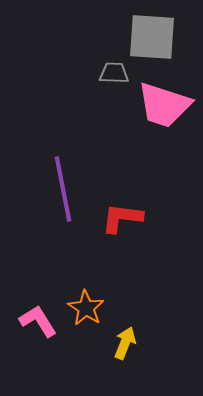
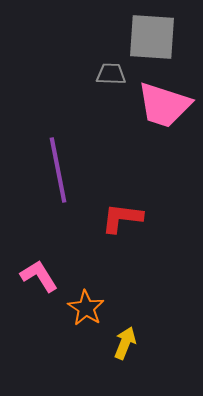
gray trapezoid: moved 3 px left, 1 px down
purple line: moved 5 px left, 19 px up
pink L-shape: moved 1 px right, 45 px up
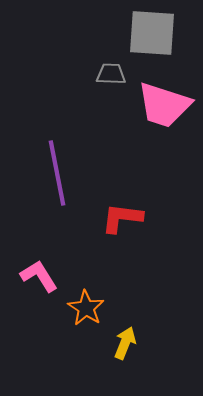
gray square: moved 4 px up
purple line: moved 1 px left, 3 px down
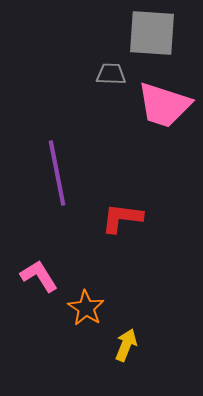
yellow arrow: moved 1 px right, 2 px down
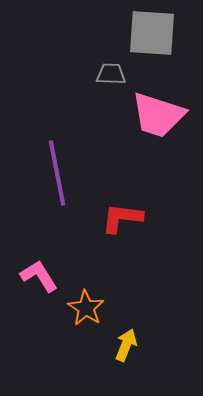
pink trapezoid: moved 6 px left, 10 px down
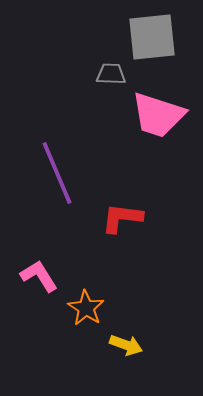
gray square: moved 4 px down; rotated 10 degrees counterclockwise
purple line: rotated 12 degrees counterclockwise
yellow arrow: rotated 88 degrees clockwise
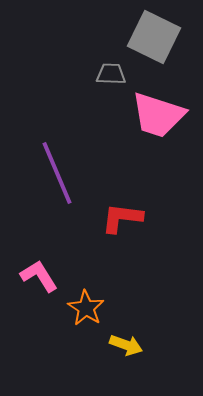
gray square: moved 2 px right; rotated 32 degrees clockwise
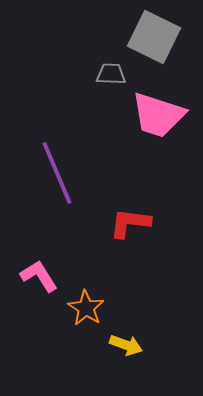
red L-shape: moved 8 px right, 5 px down
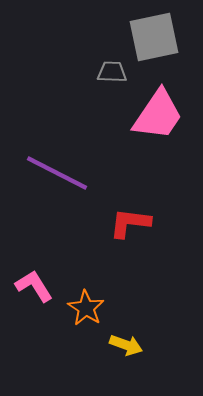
gray square: rotated 38 degrees counterclockwise
gray trapezoid: moved 1 px right, 2 px up
pink trapezoid: rotated 74 degrees counterclockwise
purple line: rotated 40 degrees counterclockwise
pink L-shape: moved 5 px left, 10 px down
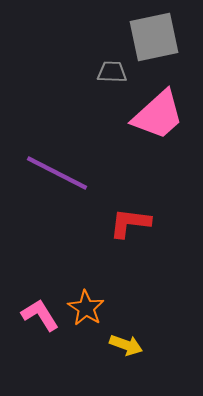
pink trapezoid: rotated 14 degrees clockwise
pink L-shape: moved 6 px right, 29 px down
